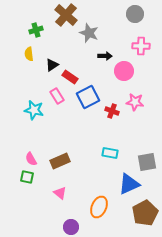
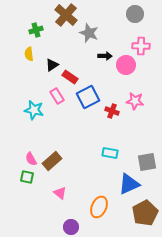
pink circle: moved 2 px right, 6 px up
pink star: moved 1 px up
brown rectangle: moved 8 px left; rotated 18 degrees counterclockwise
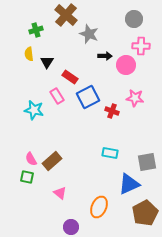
gray circle: moved 1 px left, 5 px down
gray star: moved 1 px down
black triangle: moved 5 px left, 3 px up; rotated 24 degrees counterclockwise
pink star: moved 3 px up
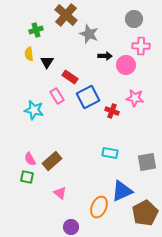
pink semicircle: moved 1 px left
blue triangle: moved 7 px left, 7 px down
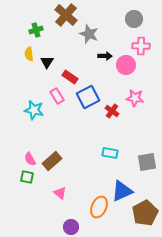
red cross: rotated 16 degrees clockwise
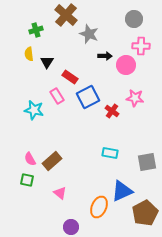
green square: moved 3 px down
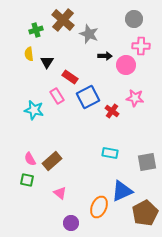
brown cross: moved 3 px left, 5 px down
purple circle: moved 4 px up
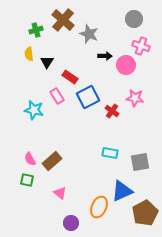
pink cross: rotated 18 degrees clockwise
gray square: moved 7 px left
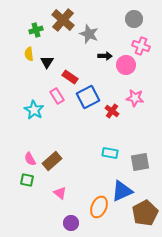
cyan star: rotated 18 degrees clockwise
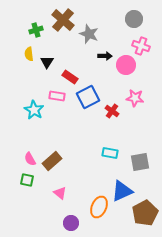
pink rectangle: rotated 49 degrees counterclockwise
